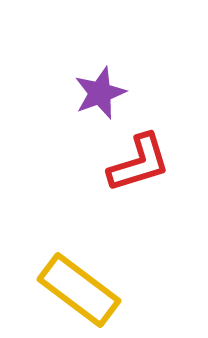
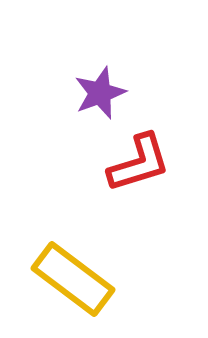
yellow rectangle: moved 6 px left, 11 px up
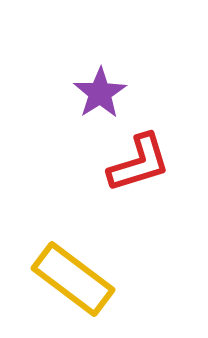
purple star: rotated 12 degrees counterclockwise
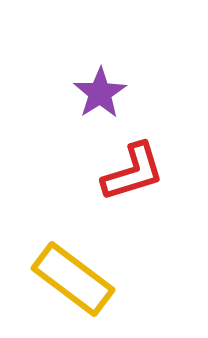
red L-shape: moved 6 px left, 9 px down
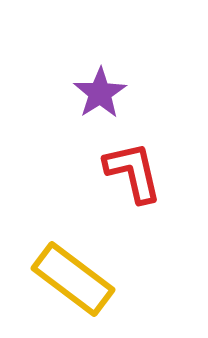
red L-shape: rotated 86 degrees counterclockwise
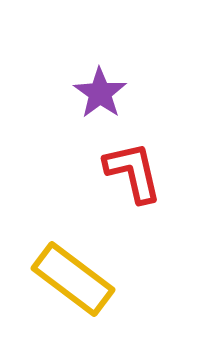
purple star: rotated 4 degrees counterclockwise
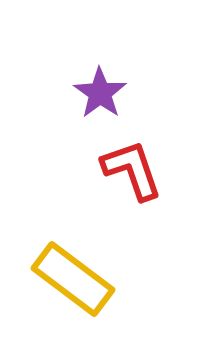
red L-shape: moved 1 px left, 2 px up; rotated 6 degrees counterclockwise
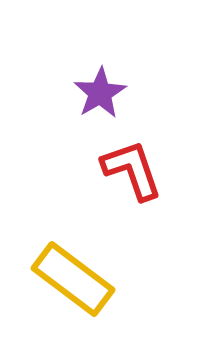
purple star: rotated 6 degrees clockwise
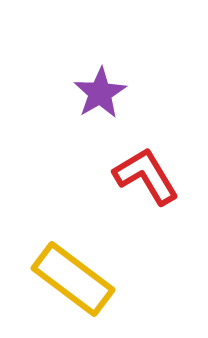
red L-shape: moved 14 px right, 6 px down; rotated 12 degrees counterclockwise
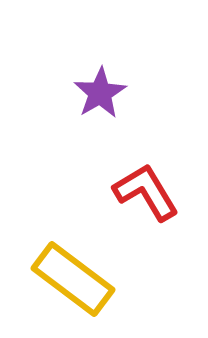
red L-shape: moved 16 px down
